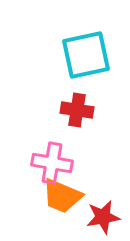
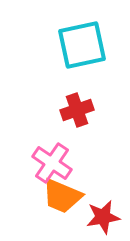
cyan square: moved 4 px left, 10 px up
red cross: rotated 28 degrees counterclockwise
pink cross: rotated 24 degrees clockwise
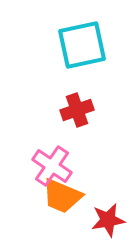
pink cross: moved 3 px down
red star: moved 5 px right, 3 px down
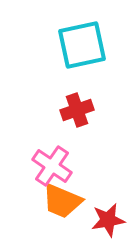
orange trapezoid: moved 5 px down
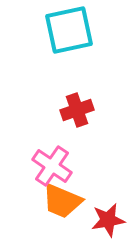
cyan square: moved 13 px left, 15 px up
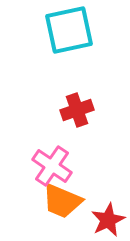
red star: rotated 16 degrees counterclockwise
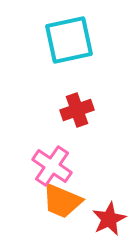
cyan square: moved 10 px down
red star: moved 1 px right, 1 px up
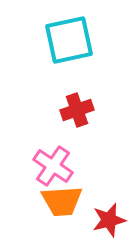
pink cross: moved 1 px right
orange trapezoid: rotated 27 degrees counterclockwise
red star: moved 1 px down; rotated 12 degrees clockwise
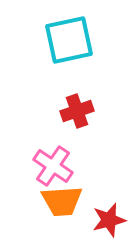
red cross: moved 1 px down
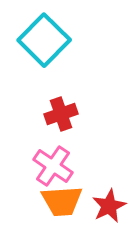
cyan square: moved 25 px left; rotated 33 degrees counterclockwise
red cross: moved 16 px left, 3 px down
red star: moved 14 px up; rotated 12 degrees counterclockwise
